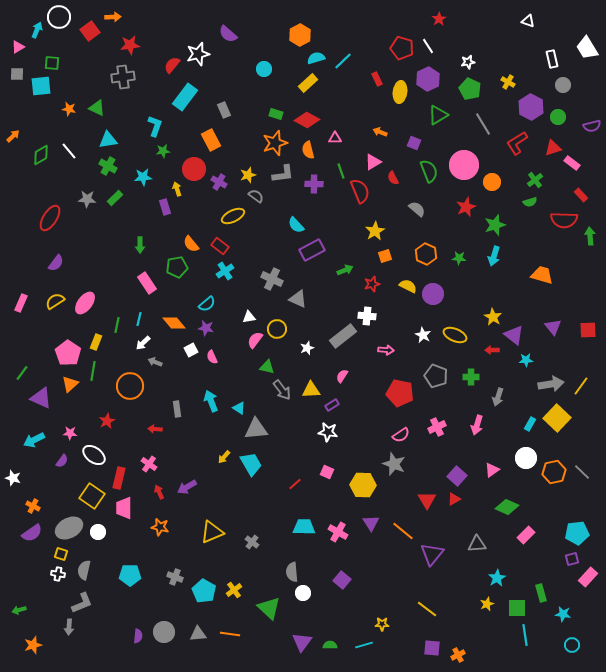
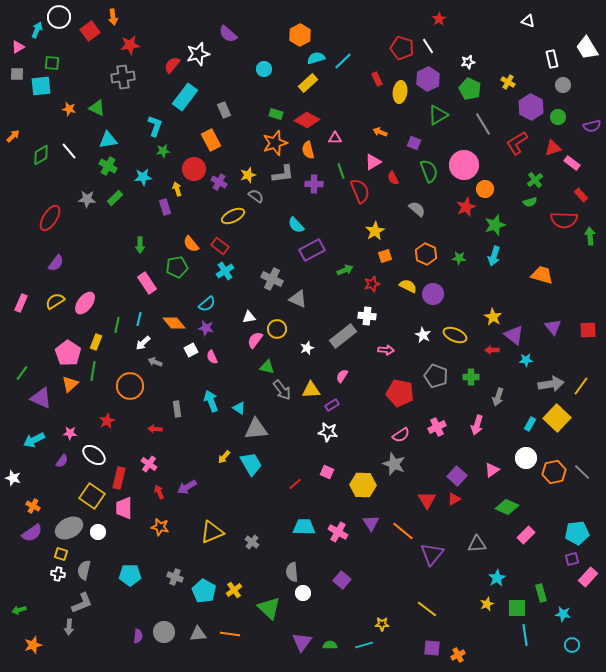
orange arrow at (113, 17): rotated 84 degrees clockwise
orange circle at (492, 182): moved 7 px left, 7 px down
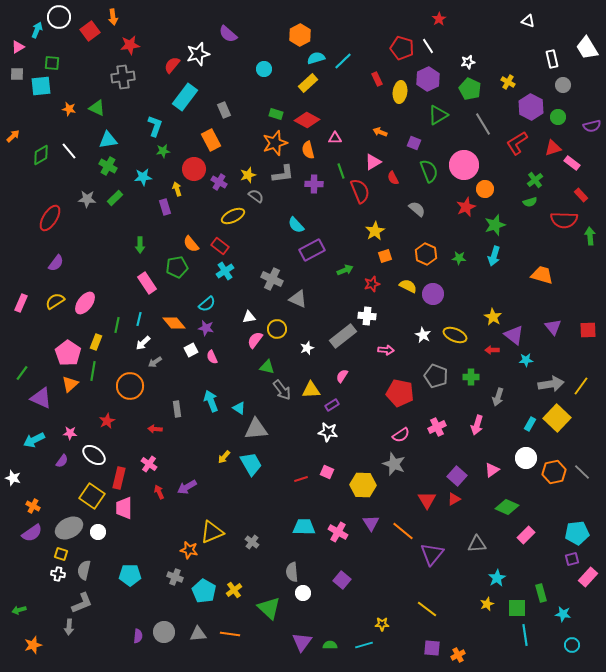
gray arrow at (155, 362): rotated 56 degrees counterclockwise
red line at (295, 484): moved 6 px right, 5 px up; rotated 24 degrees clockwise
orange star at (160, 527): moved 29 px right, 23 px down
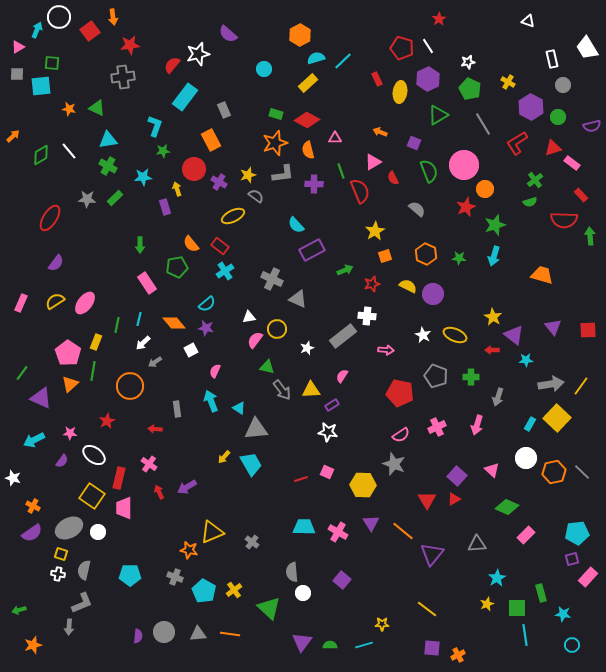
pink semicircle at (212, 357): moved 3 px right, 14 px down; rotated 48 degrees clockwise
pink triangle at (492, 470): rotated 42 degrees counterclockwise
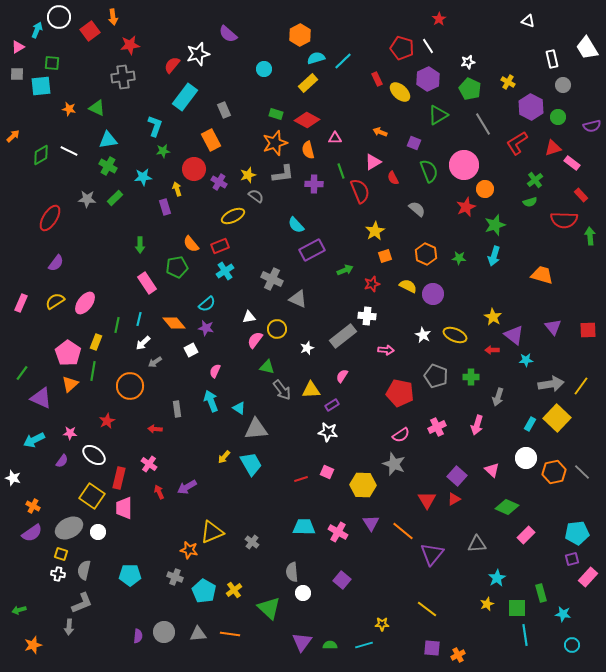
yellow ellipse at (400, 92): rotated 55 degrees counterclockwise
white line at (69, 151): rotated 24 degrees counterclockwise
red rectangle at (220, 246): rotated 60 degrees counterclockwise
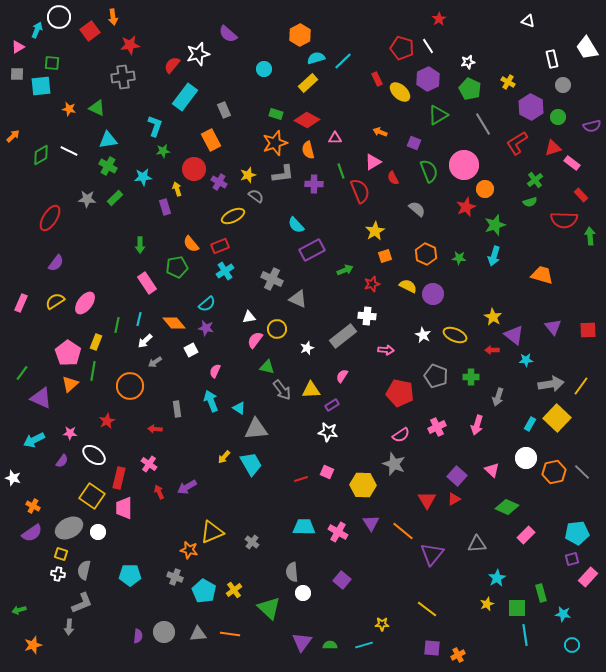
white arrow at (143, 343): moved 2 px right, 2 px up
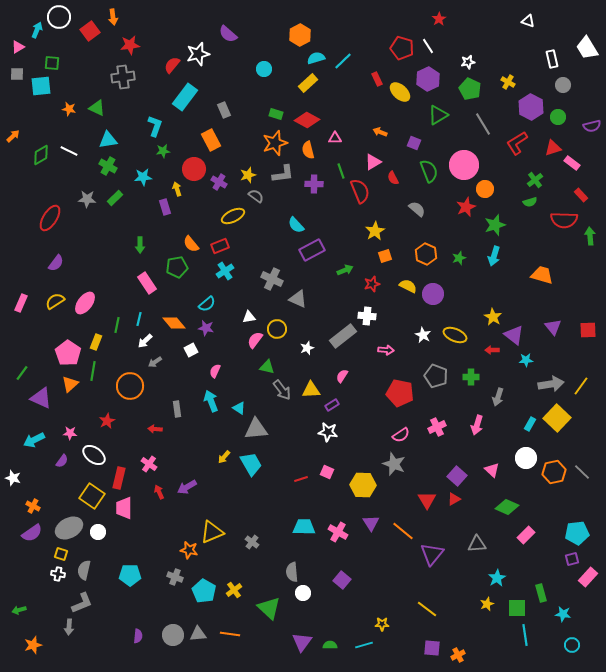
green star at (459, 258): rotated 24 degrees counterclockwise
gray circle at (164, 632): moved 9 px right, 3 px down
